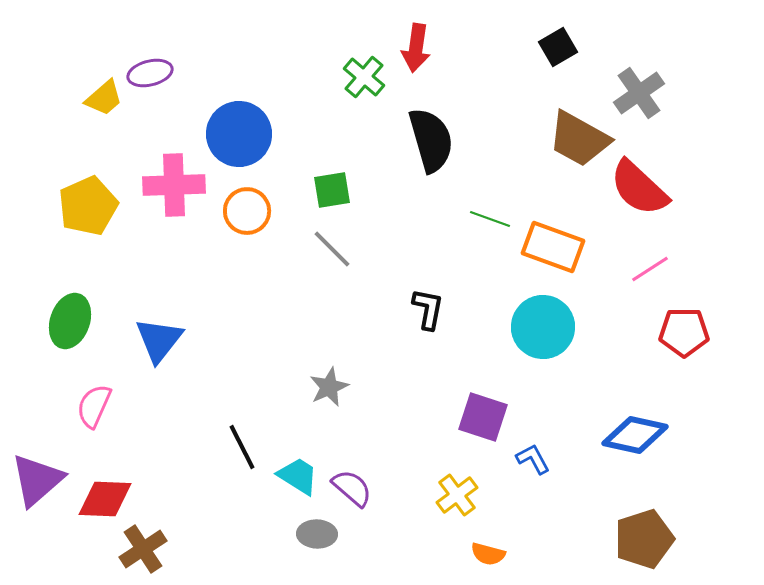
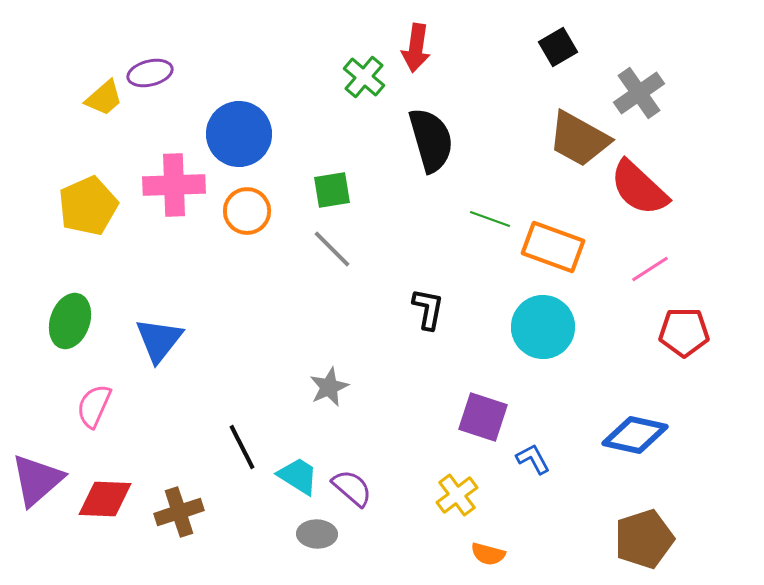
brown cross: moved 36 px right, 37 px up; rotated 15 degrees clockwise
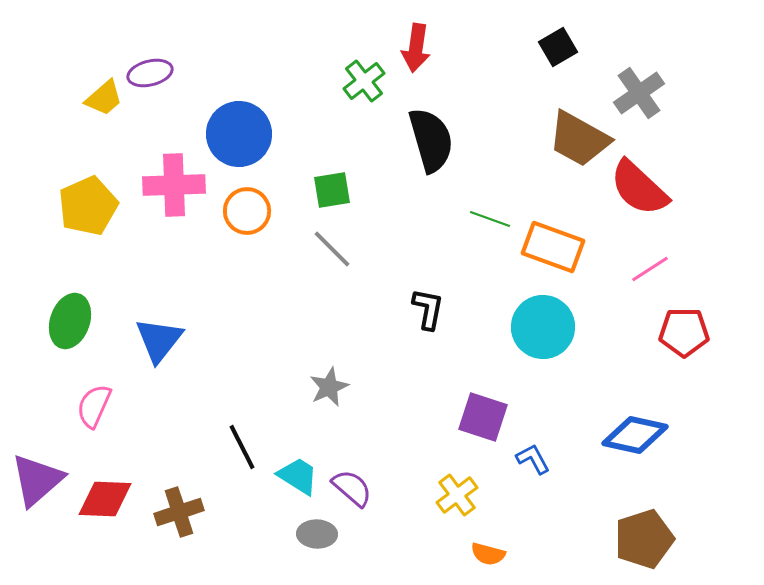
green cross: moved 4 px down; rotated 12 degrees clockwise
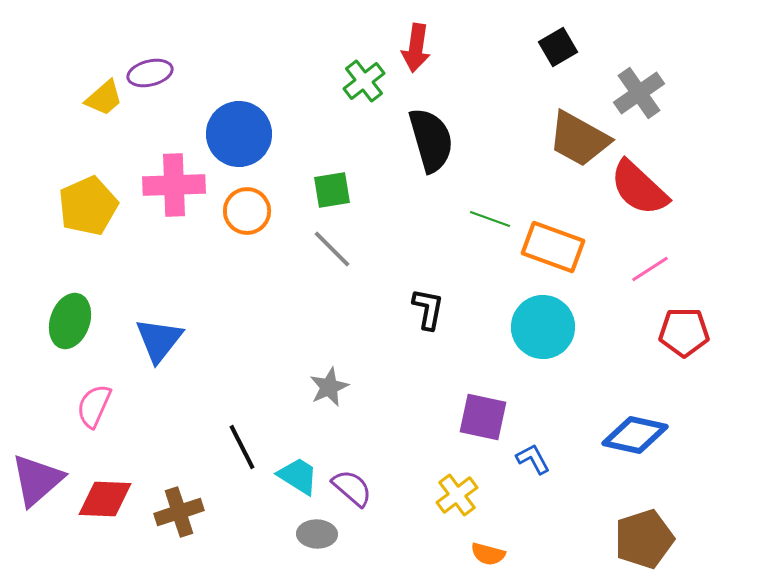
purple square: rotated 6 degrees counterclockwise
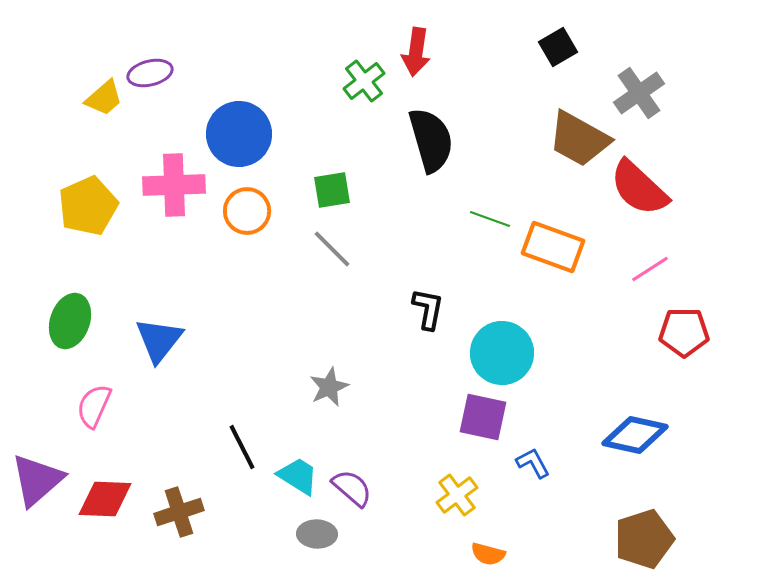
red arrow: moved 4 px down
cyan circle: moved 41 px left, 26 px down
blue L-shape: moved 4 px down
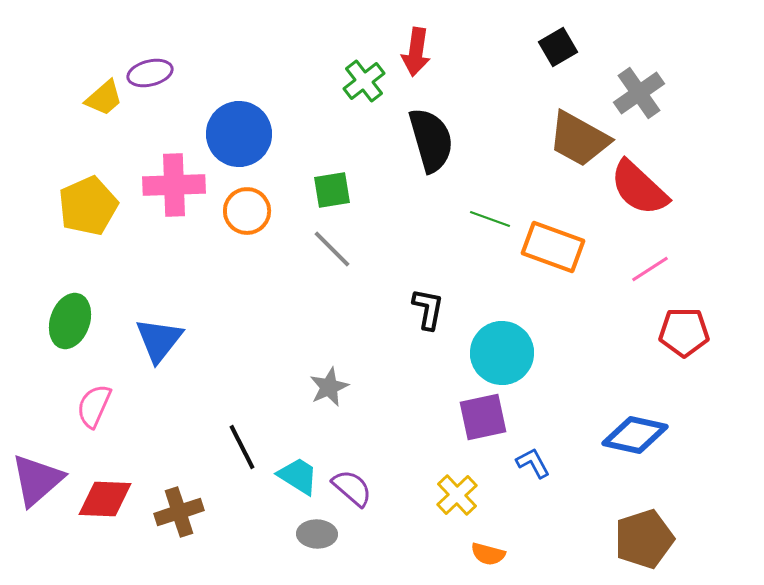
purple square: rotated 24 degrees counterclockwise
yellow cross: rotated 6 degrees counterclockwise
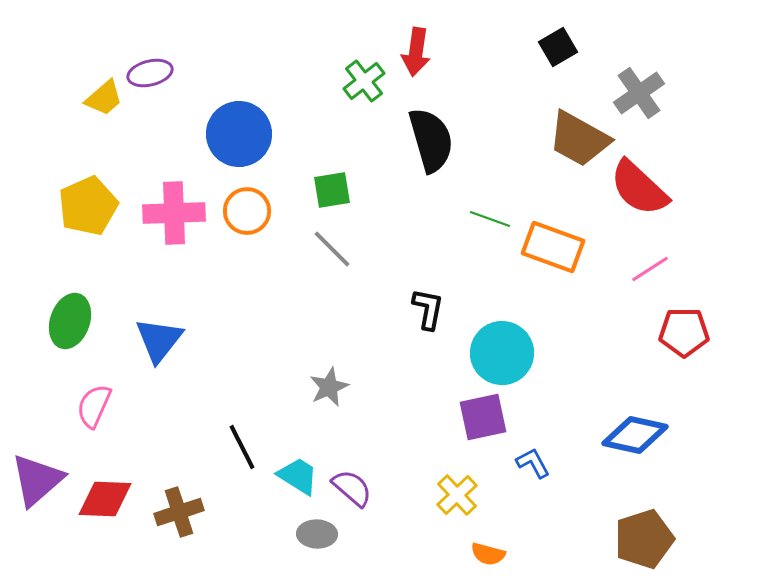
pink cross: moved 28 px down
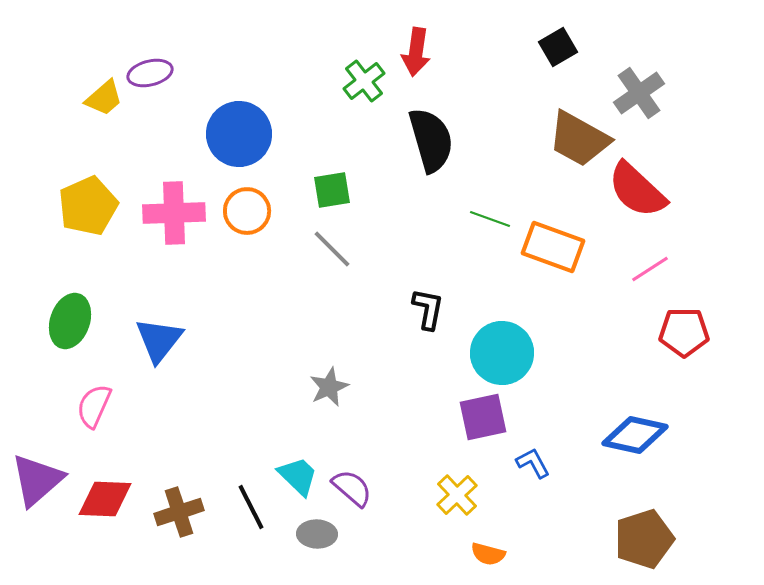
red semicircle: moved 2 px left, 2 px down
black line: moved 9 px right, 60 px down
cyan trapezoid: rotated 12 degrees clockwise
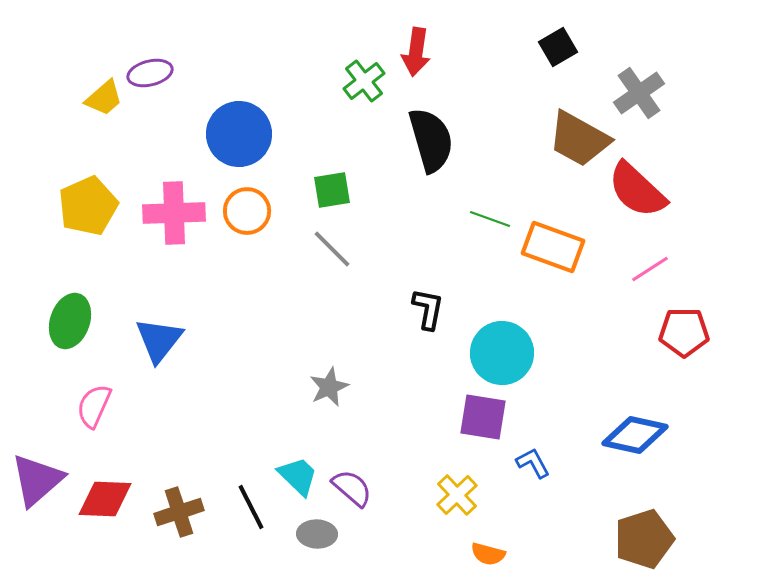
purple square: rotated 21 degrees clockwise
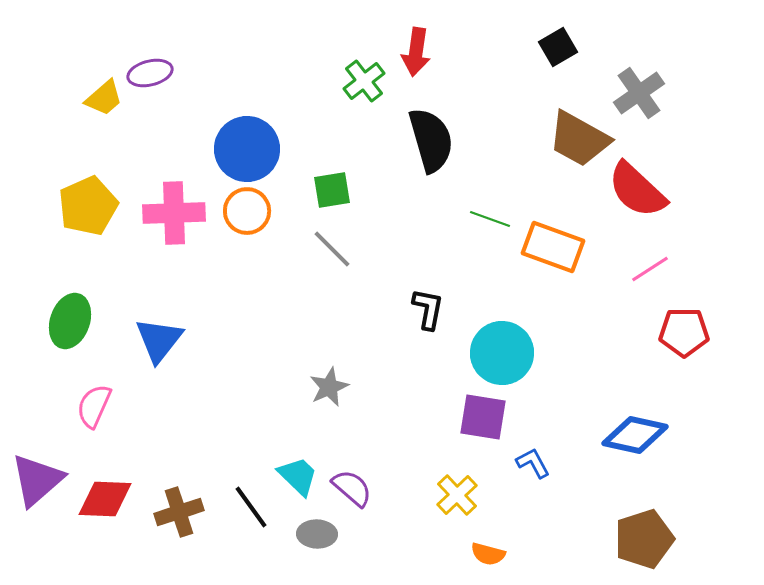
blue circle: moved 8 px right, 15 px down
black line: rotated 9 degrees counterclockwise
